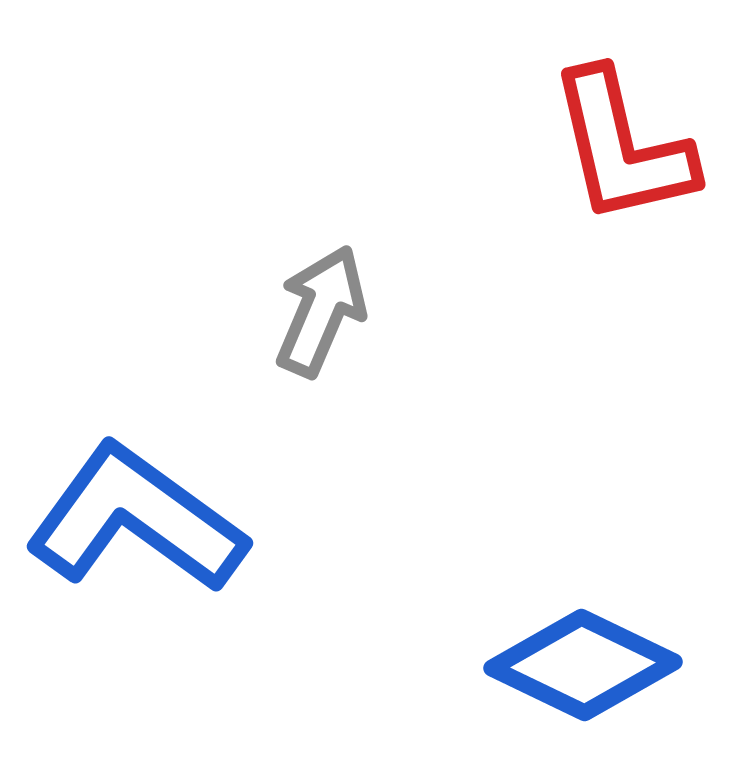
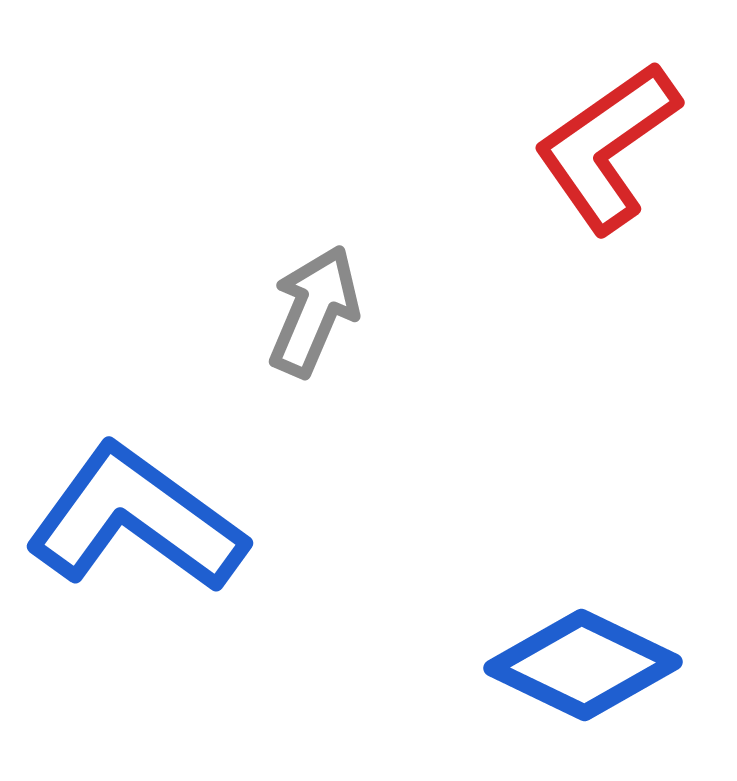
red L-shape: moved 15 px left; rotated 68 degrees clockwise
gray arrow: moved 7 px left
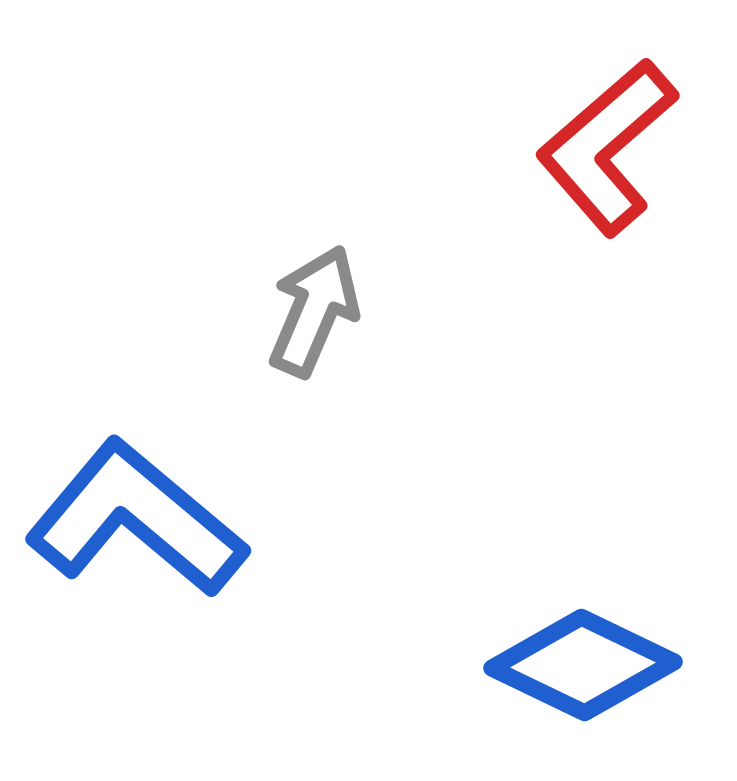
red L-shape: rotated 6 degrees counterclockwise
blue L-shape: rotated 4 degrees clockwise
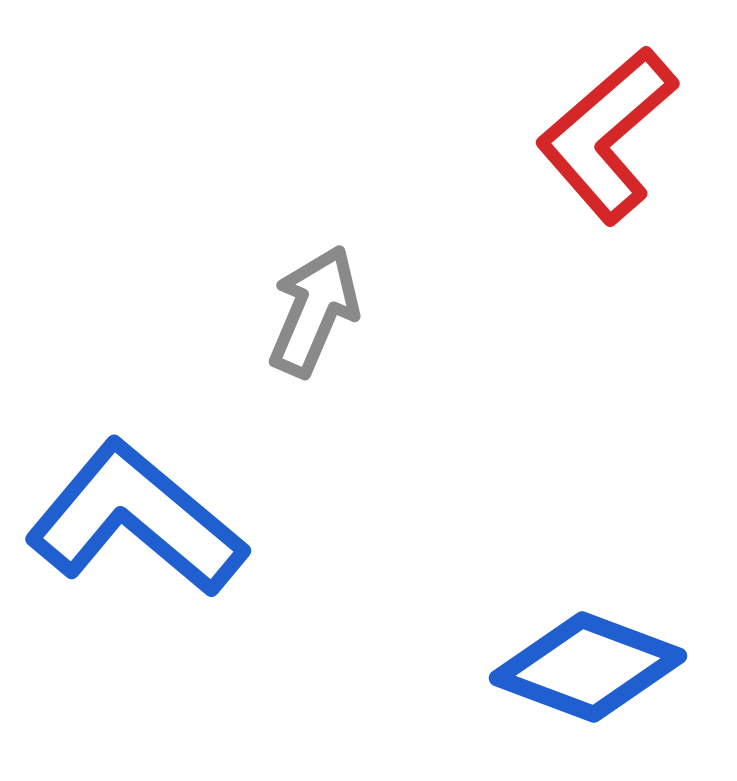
red L-shape: moved 12 px up
blue diamond: moved 5 px right, 2 px down; rotated 5 degrees counterclockwise
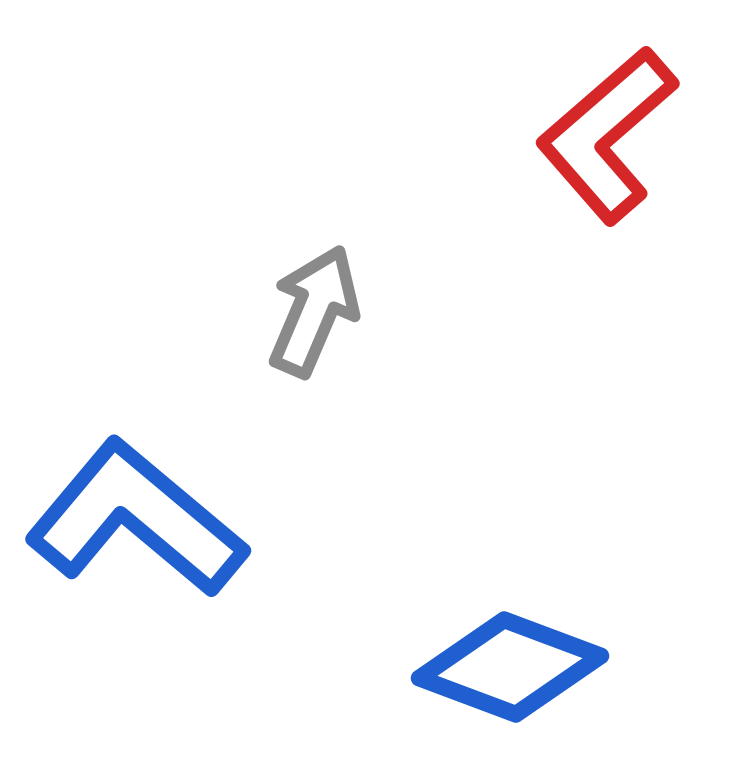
blue diamond: moved 78 px left
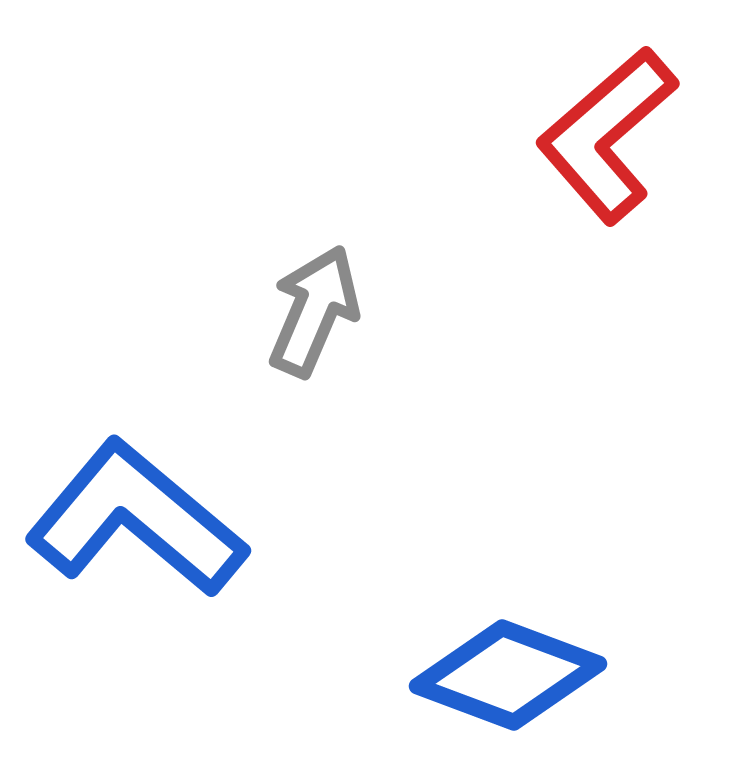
blue diamond: moved 2 px left, 8 px down
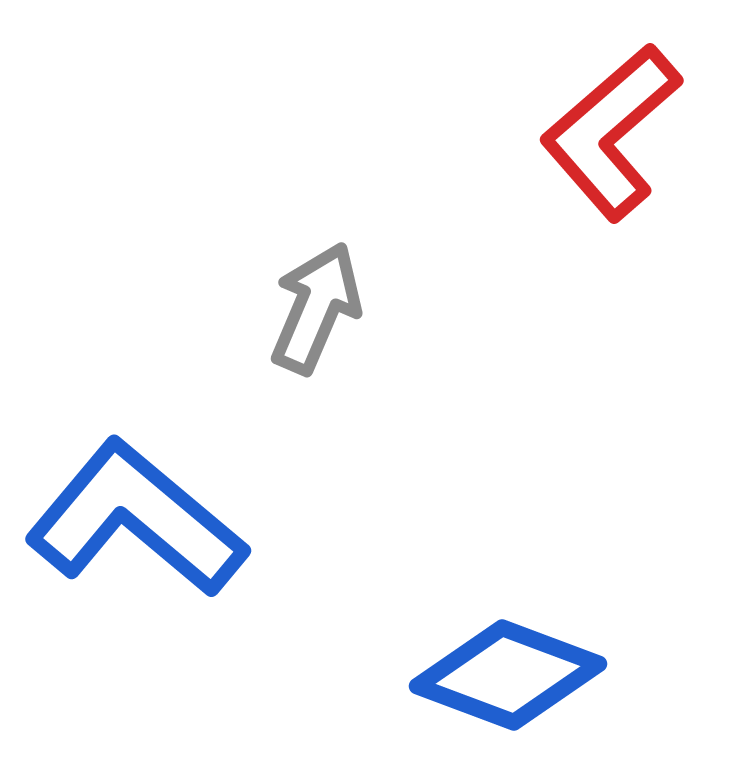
red L-shape: moved 4 px right, 3 px up
gray arrow: moved 2 px right, 3 px up
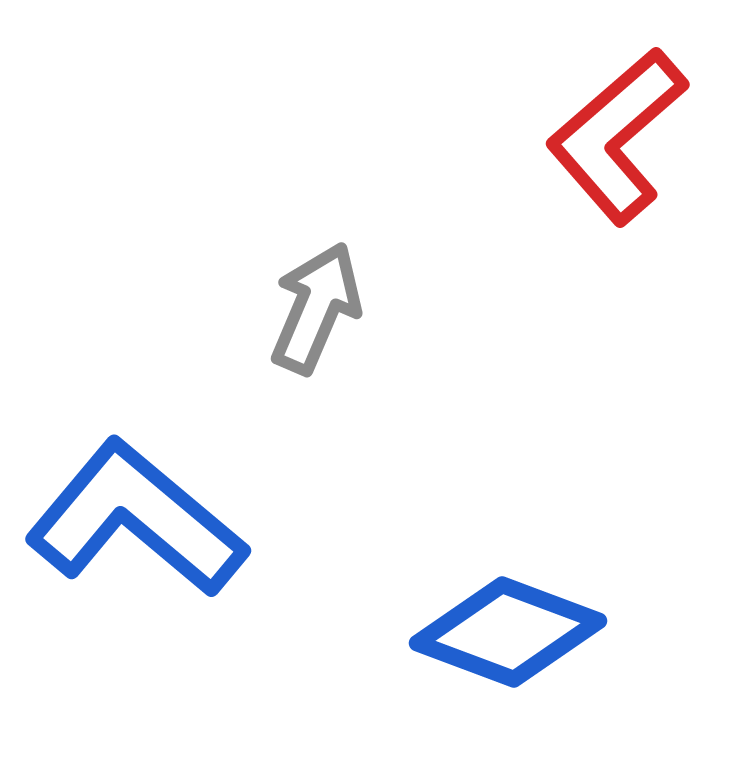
red L-shape: moved 6 px right, 4 px down
blue diamond: moved 43 px up
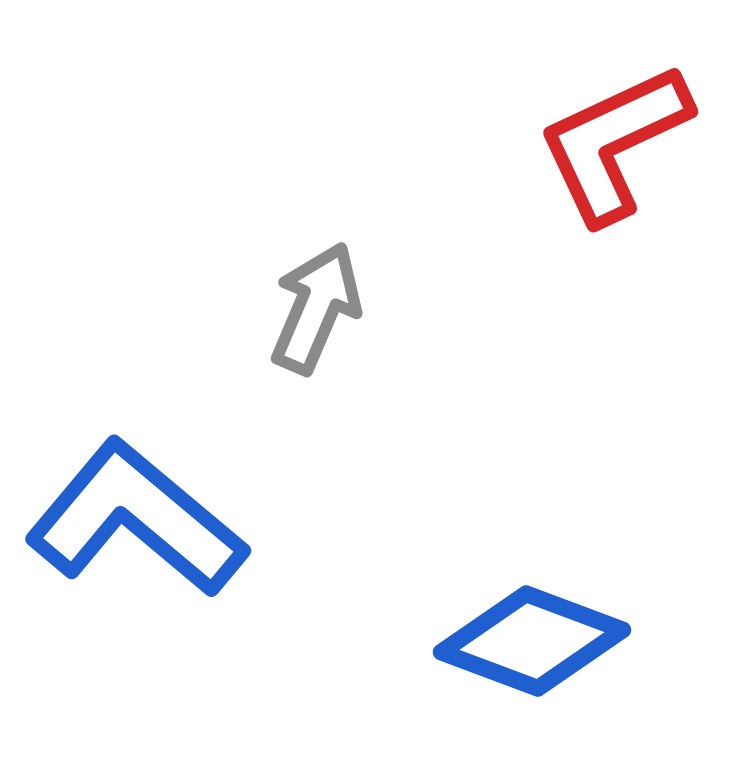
red L-shape: moved 3 px left, 7 px down; rotated 16 degrees clockwise
blue diamond: moved 24 px right, 9 px down
